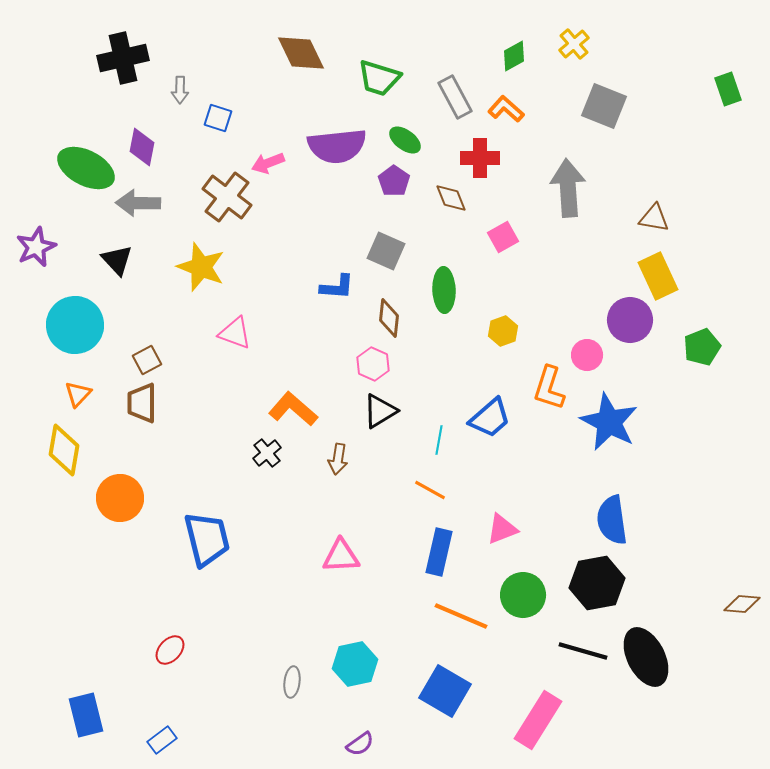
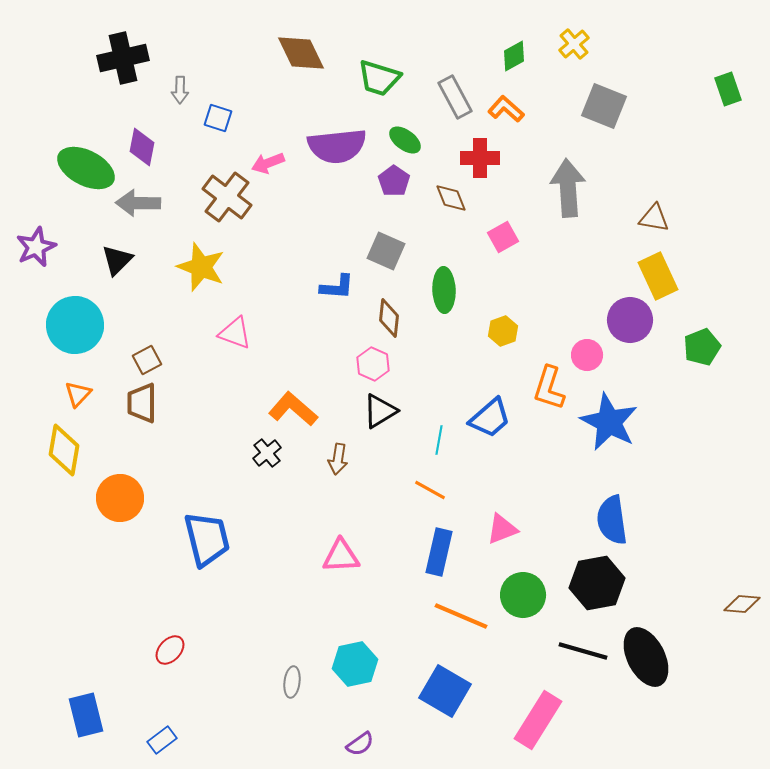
black triangle at (117, 260): rotated 28 degrees clockwise
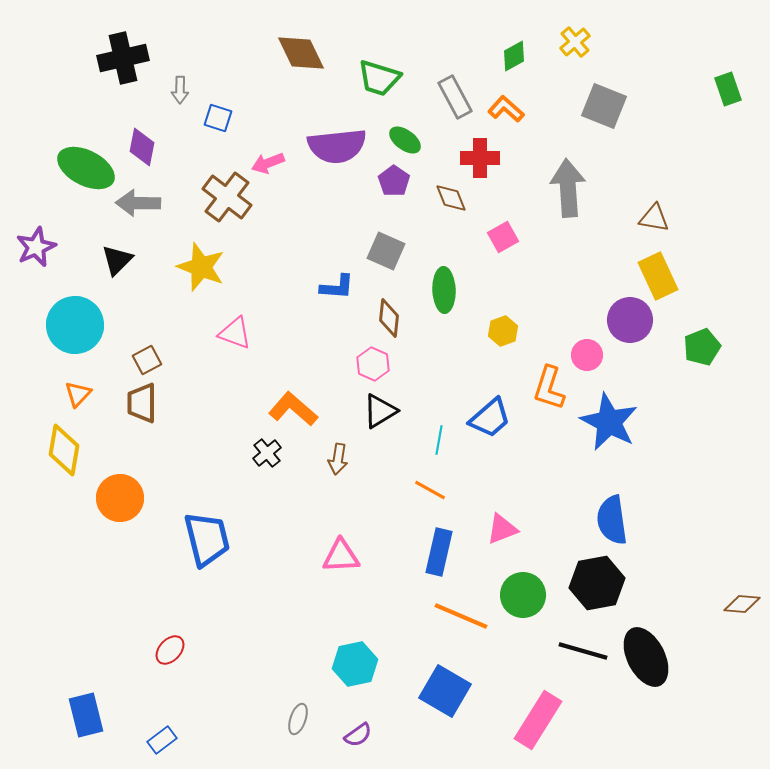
yellow cross at (574, 44): moved 1 px right, 2 px up
gray ellipse at (292, 682): moved 6 px right, 37 px down; rotated 12 degrees clockwise
purple semicircle at (360, 744): moved 2 px left, 9 px up
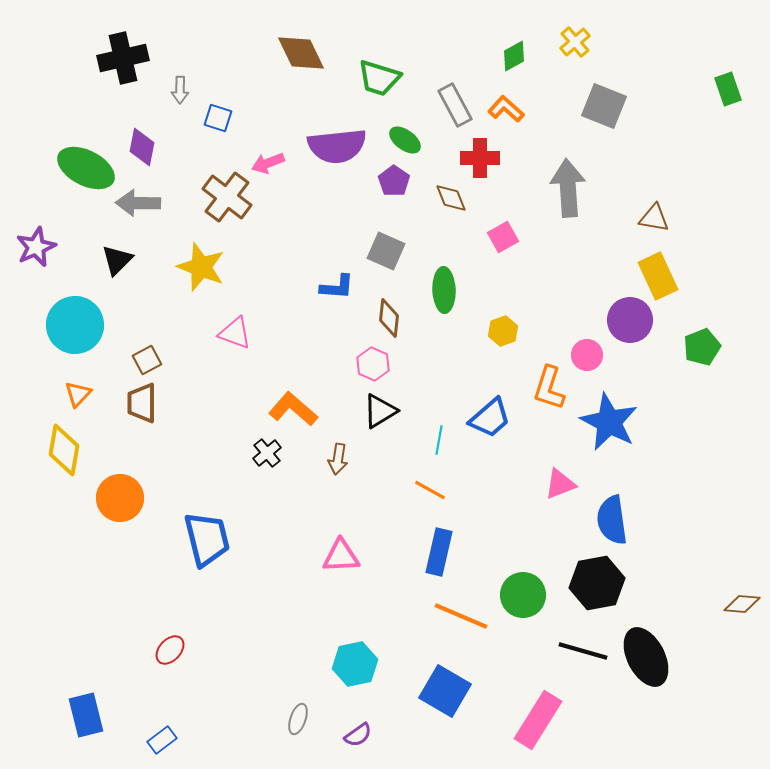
gray rectangle at (455, 97): moved 8 px down
pink triangle at (502, 529): moved 58 px right, 45 px up
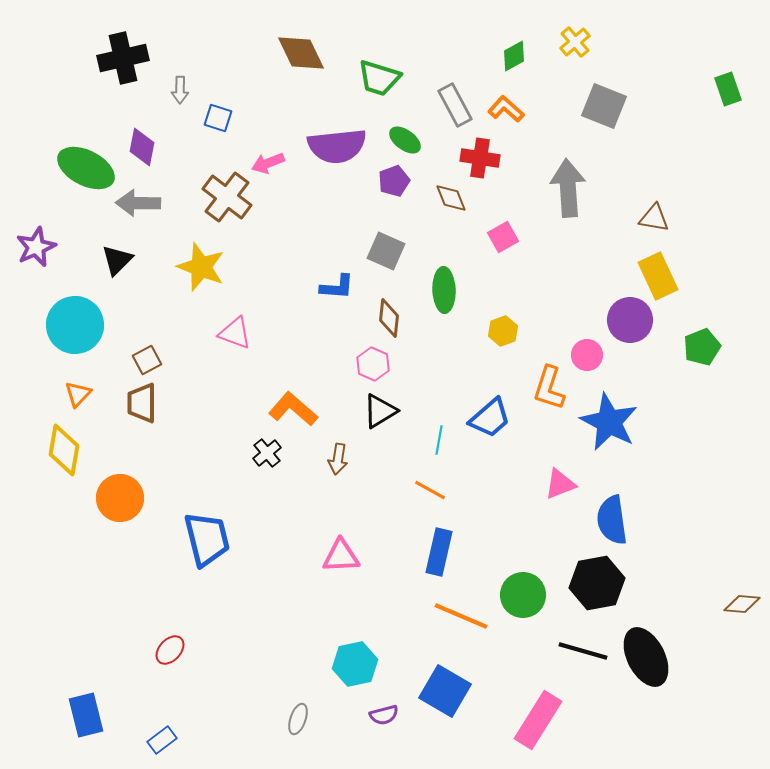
red cross at (480, 158): rotated 9 degrees clockwise
purple pentagon at (394, 181): rotated 16 degrees clockwise
purple semicircle at (358, 735): moved 26 px right, 20 px up; rotated 20 degrees clockwise
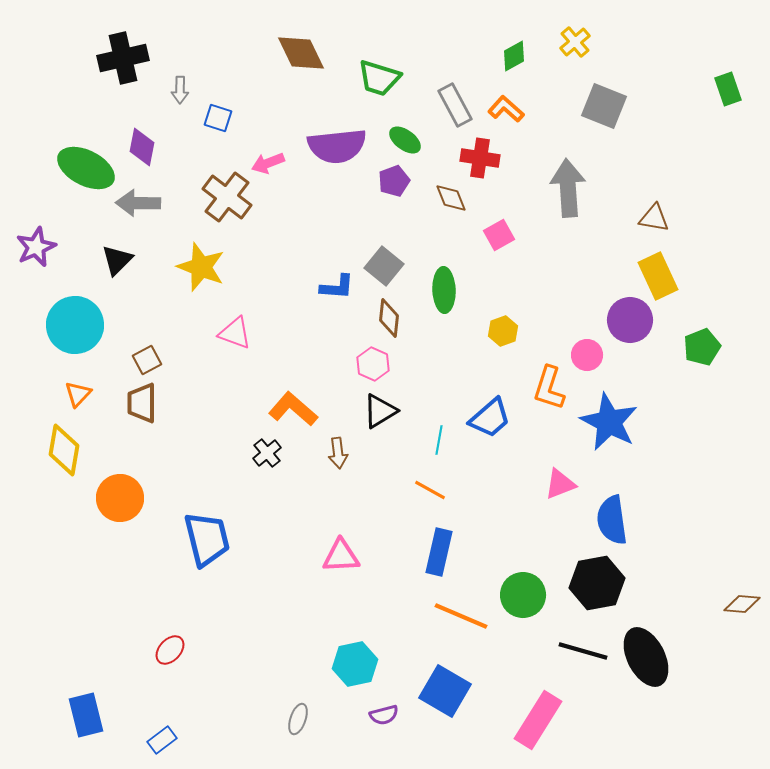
pink square at (503, 237): moved 4 px left, 2 px up
gray square at (386, 251): moved 2 px left, 15 px down; rotated 15 degrees clockwise
brown arrow at (338, 459): moved 6 px up; rotated 16 degrees counterclockwise
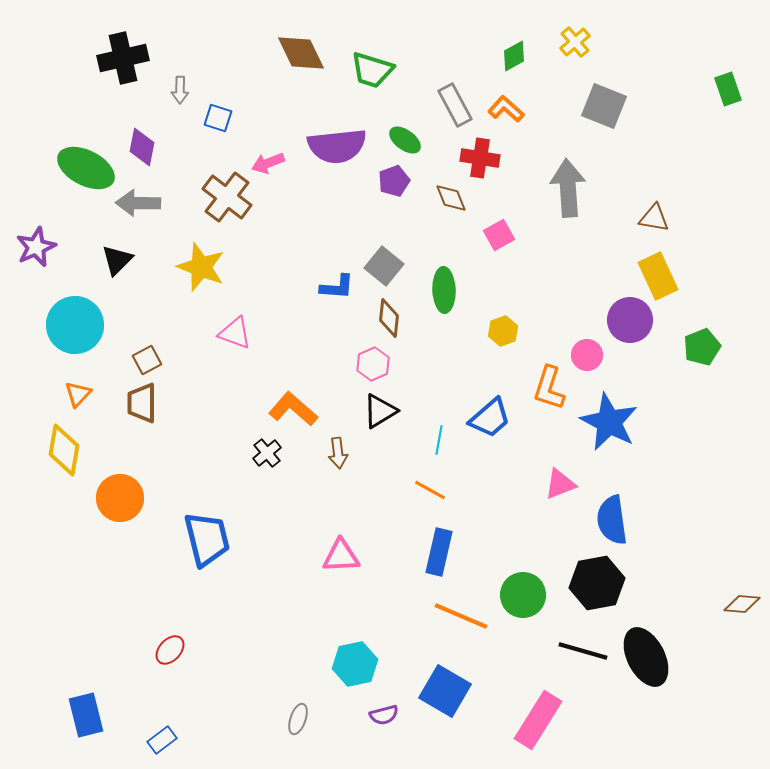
green trapezoid at (379, 78): moved 7 px left, 8 px up
pink hexagon at (373, 364): rotated 12 degrees clockwise
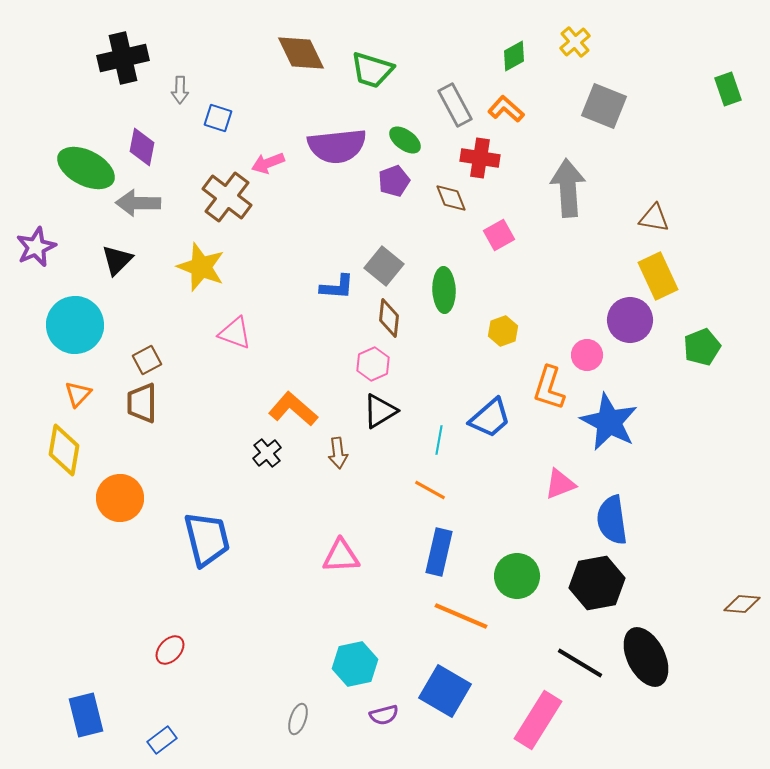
green circle at (523, 595): moved 6 px left, 19 px up
black line at (583, 651): moved 3 px left, 12 px down; rotated 15 degrees clockwise
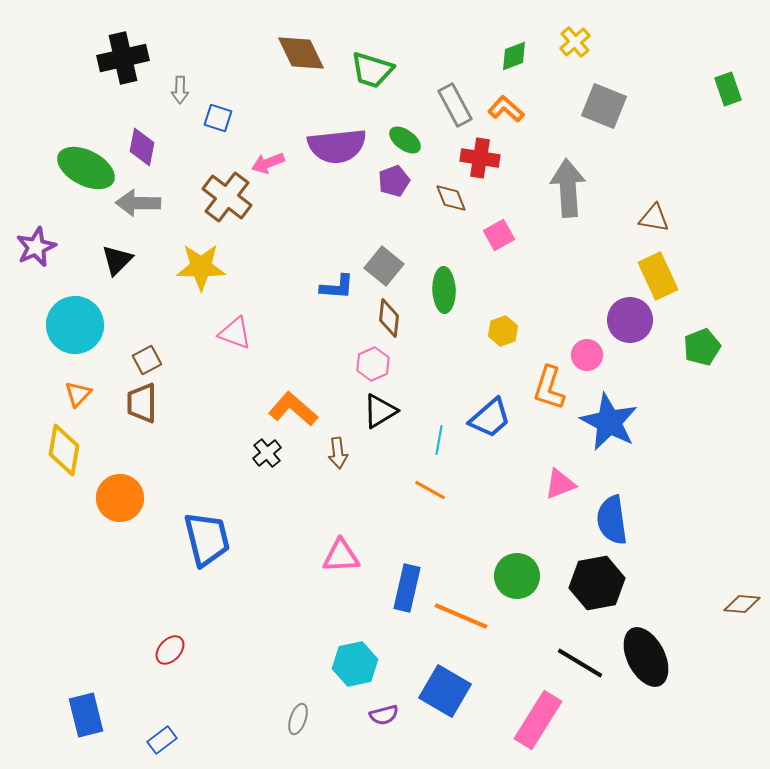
green diamond at (514, 56): rotated 8 degrees clockwise
yellow star at (201, 267): rotated 21 degrees counterclockwise
blue rectangle at (439, 552): moved 32 px left, 36 px down
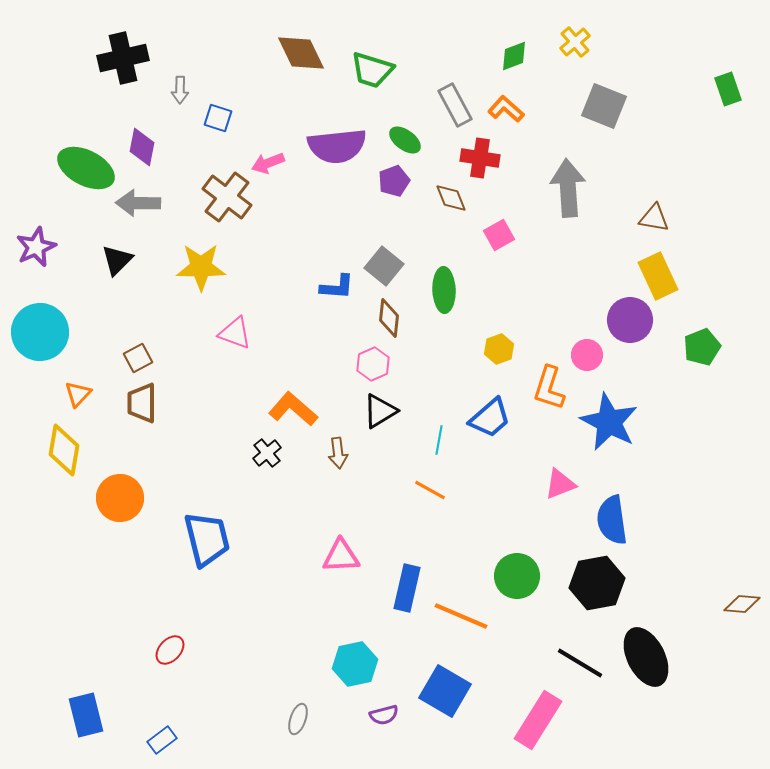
cyan circle at (75, 325): moved 35 px left, 7 px down
yellow hexagon at (503, 331): moved 4 px left, 18 px down
brown square at (147, 360): moved 9 px left, 2 px up
